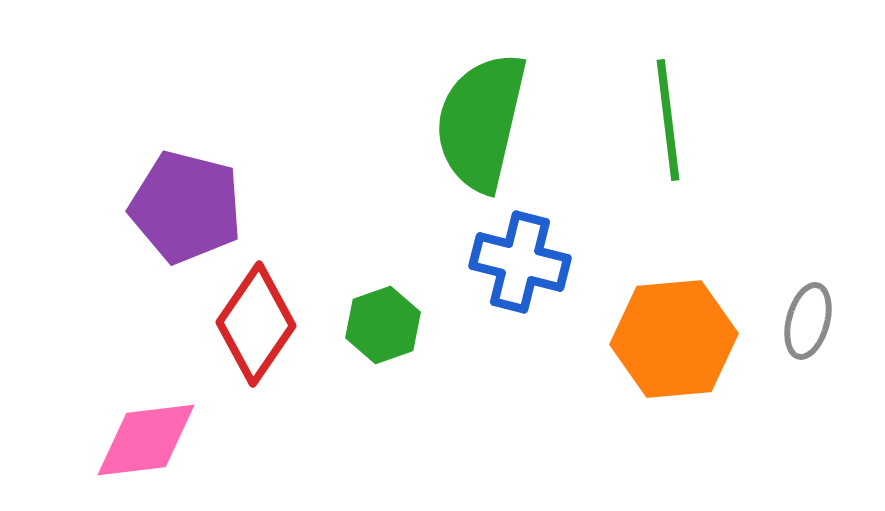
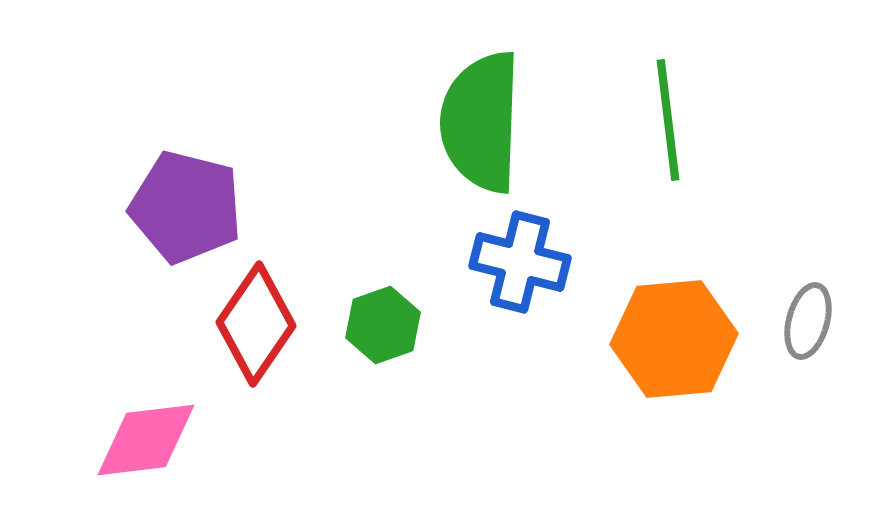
green semicircle: rotated 11 degrees counterclockwise
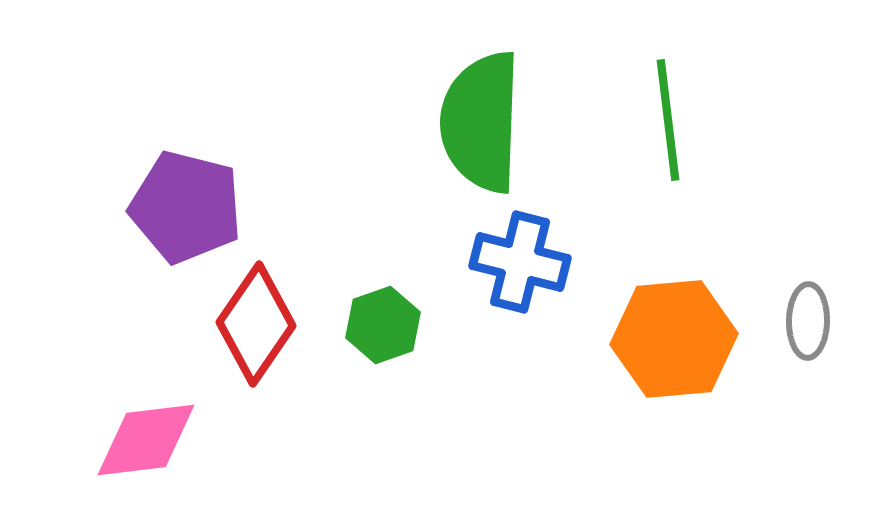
gray ellipse: rotated 14 degrees counterclockwise
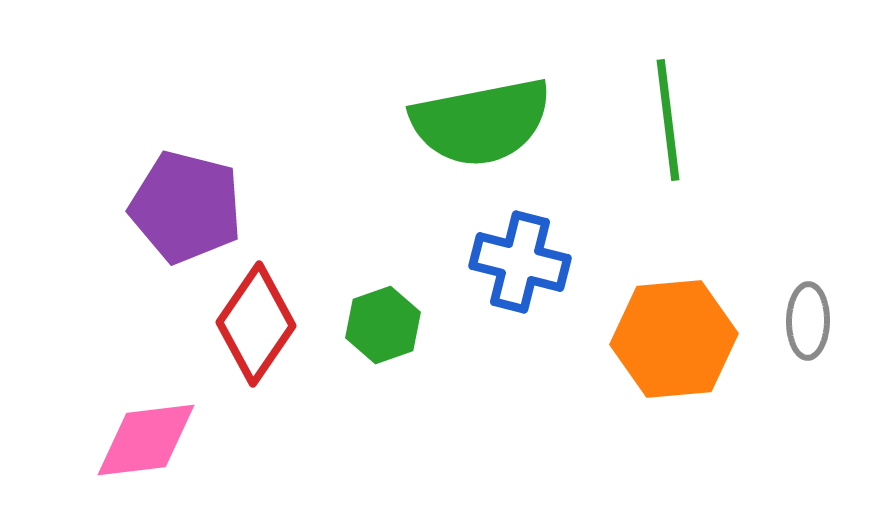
green semicircle: rotated 103 degrees counterclockwise
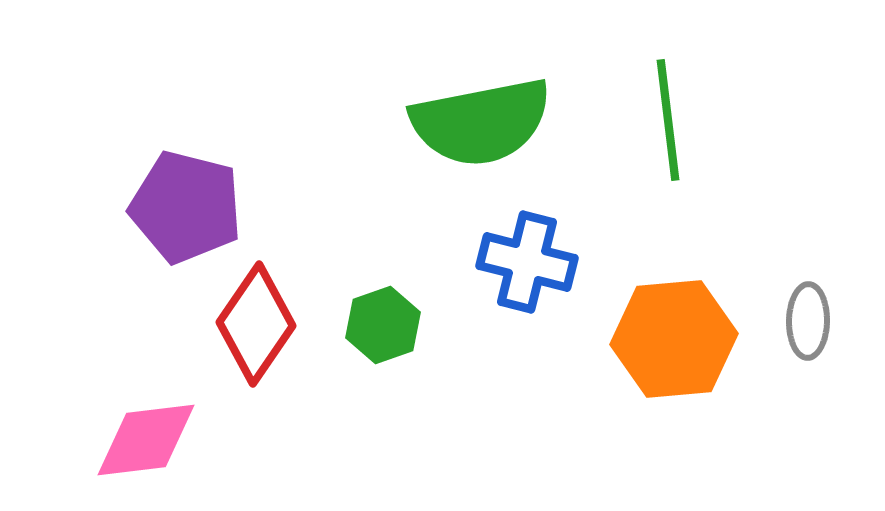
blue cross: moved 7 px right
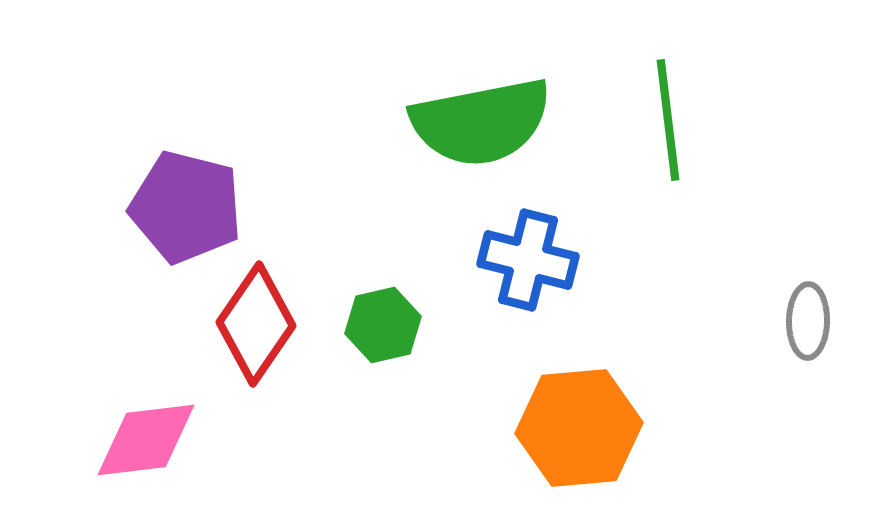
blue cross: moved 1 px right, 2 px up
green hexagon: rotated 6 degrees clockwise
orange hexagon: moved 95 px left, 89 px down
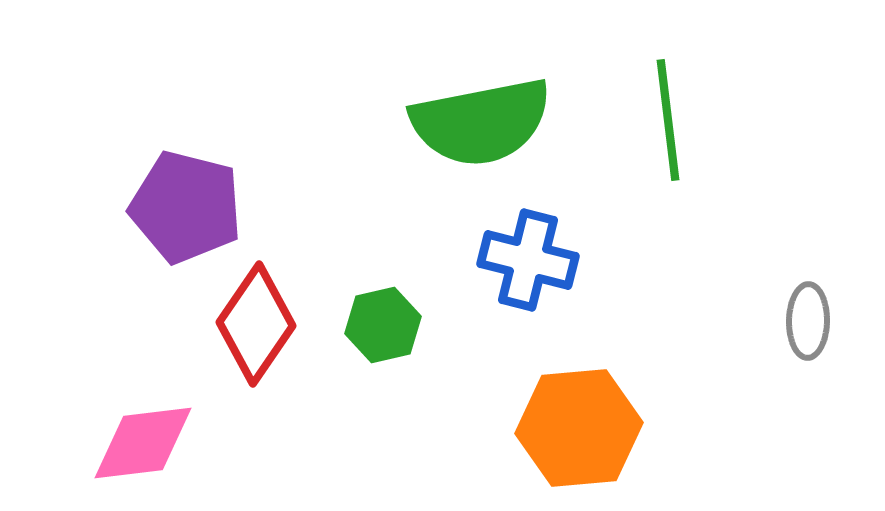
pink diamond: moved 3 px left, 3 px down
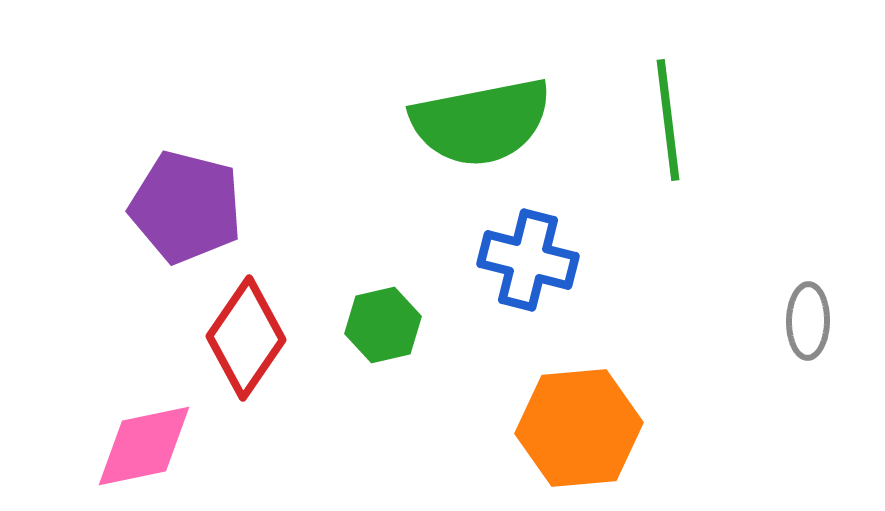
red diamond: moved 10 px left, 14 px down
pink diamond: moved 1 px right, 3 px down; rotated 5 degrees counterclockwise
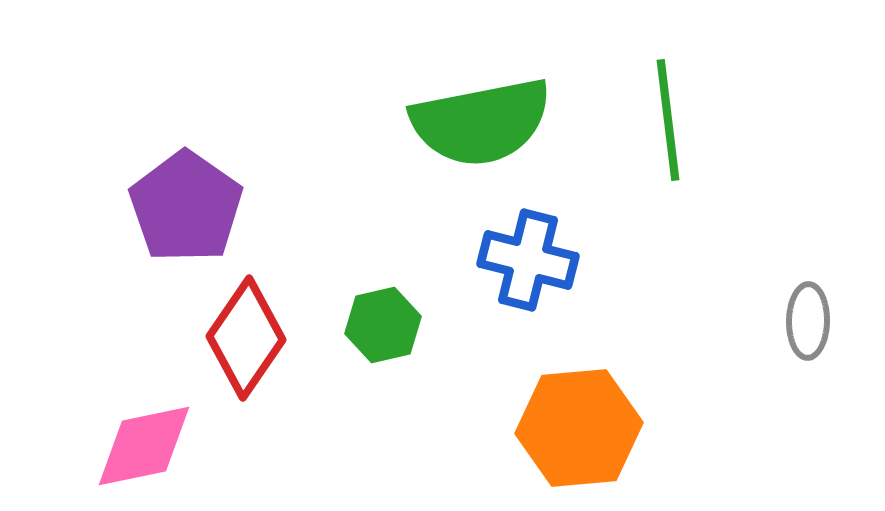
purple pentagon: rotated 21 degrees clockwise
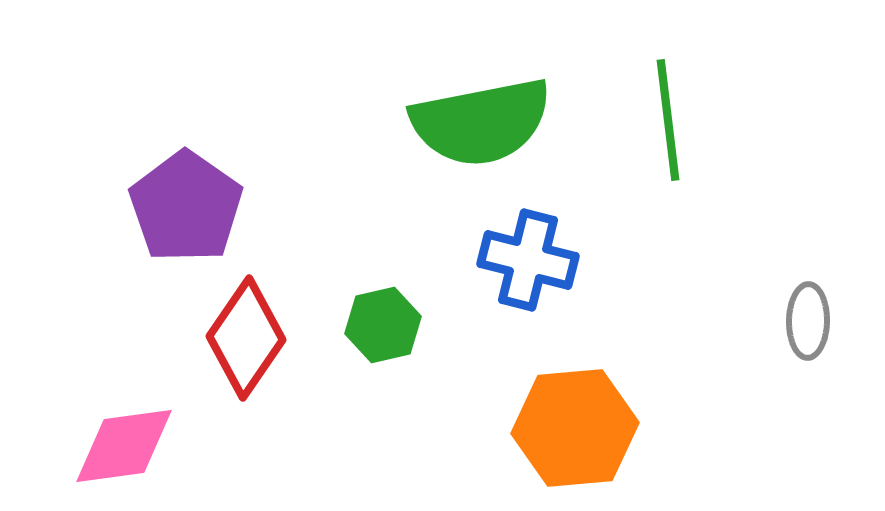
orange hexagon: moved 4 px left
pink diamond: moved 20 px left; rotated 4 degrees clockwise
